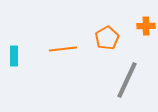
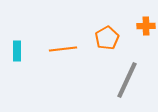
cyan rectangle: moved 3 px right, 5 px up
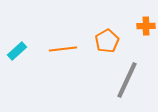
orange pentagon: moved 3 px down
cyan rectangle: rotated 48 degrees clockwise
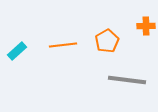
orange line: moved 4 px up
gray line: rotated 72 degrees clockwise
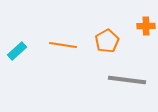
orange line: rotated 16 degrees clockwise
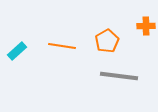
orange line: moved 1 px left, 1 px down
gray line: moved 8 px left, 4 px up
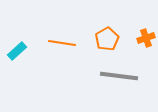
orange cross: moved 12 px down; rotated 18 degrees counterclockwise
orange pentagon: moved 2 px up
orange line: moved 3 px up
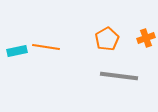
orange line: moved 16 px left, 4 px down
cyan rectangle: rotated 30 degrees clockwise
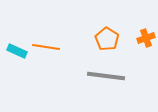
orange pentagon: rotated 10 degrees counterclockwise
cyan rectangle: rotated 36 degrees clockwise
gray line: moved 13 px left
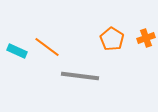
orange pentagon: moved 5 px right
orange line: moved 1 px right; rotated 28 degrees clockwise
gray line: moved 26 px left
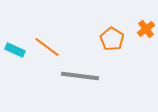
orange cross: moved 9 px up; rotated 18 degrees counterclockwise
cyan rectangle: moved 2 px left, 1 px up
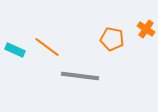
orange cross: rotated 18 degrees counterclockwise
orange pentagon: rotated 20 degrees counterclockwise
